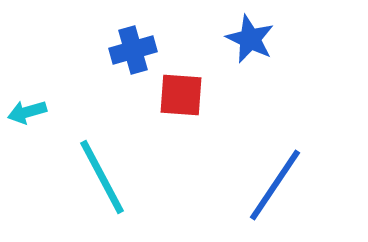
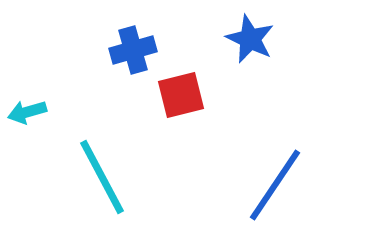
red square: rotated 18 degrees counterclockwise
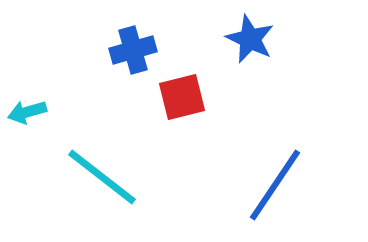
red square: moved 1 px right, 2 px down
cyan line: rotated 24 degrees counterclockwise
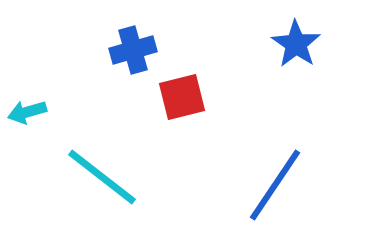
blue star: moved 46 px right, 5 px down; rotated 9 degrees clockwise
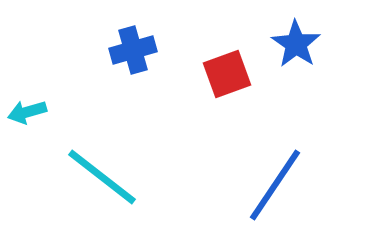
red square: moved 45 px right, 23 px up; rotated 6 degrees counterclockwise
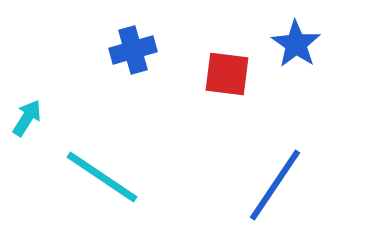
red square: rotated 27 degrees clockwise
cyan arrow: moved 6 px down; rotated 138 degrees clockwise
cyan line: rotated 4 degrees counterclockwise
